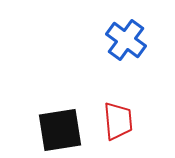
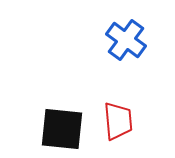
black square: moved 2 px right, 1 px up; rotated 15 degrees clockwise
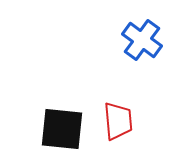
blue cross: moved 16 px right
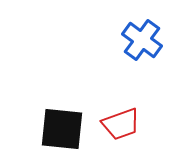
red trapezoid: moved 3 px right, 3 px down; rotated 75 degrees clockwise
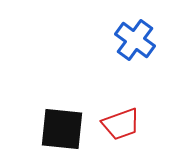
blue cross: moved 7 px left
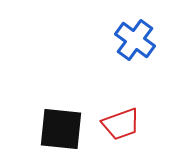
black square: moved 1 px left
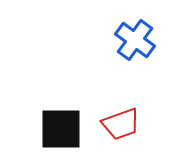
black square: rotated 6 degrees counterclockwise
